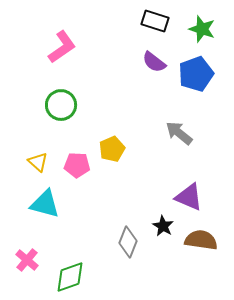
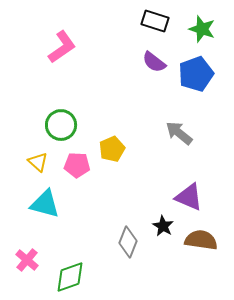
green circle: moved 20 px down
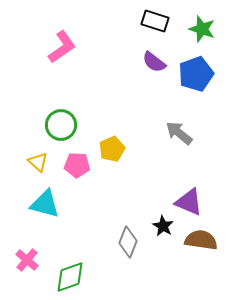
purple triangle: moved 5 px down
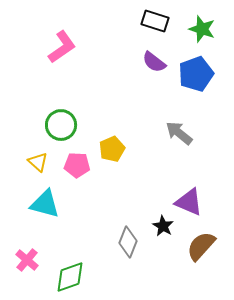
brown semicircle: moved 6 px down; rotated 56 degrees counterclockwise
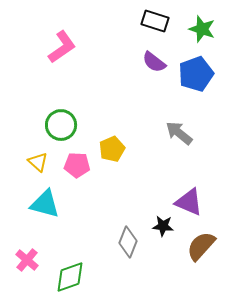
black star: rotated 25 degrees counterclockwise
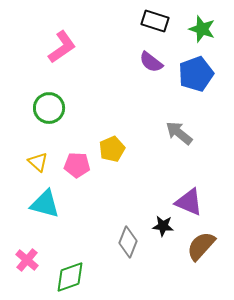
purple semicircle: moved 3 px left
green circle: moved 12 px left, 17 px up
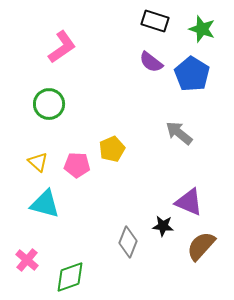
blue pentagon: moved 4 px left; rotated 20 degrees counterclockwise
green circle: moved 4 px up
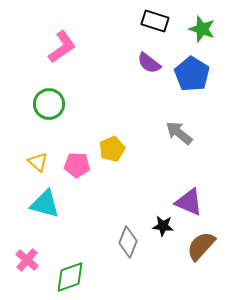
purple semicircle: moved 2 px left, 1 px down
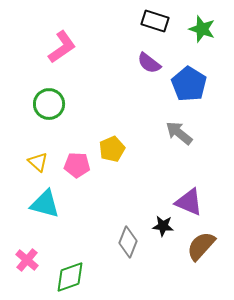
blue pentagon: moved 3 px left, 10 px down
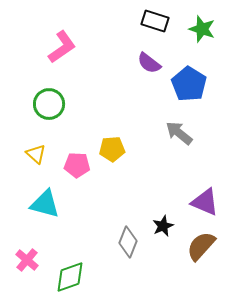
yellow pentagon: rotated 20 degrees clockwise
yellow triangle: moved 2 px left, 8 px up
purple triangle: moved 16 px right
black star: rotated 30 degrees counterclockwise
